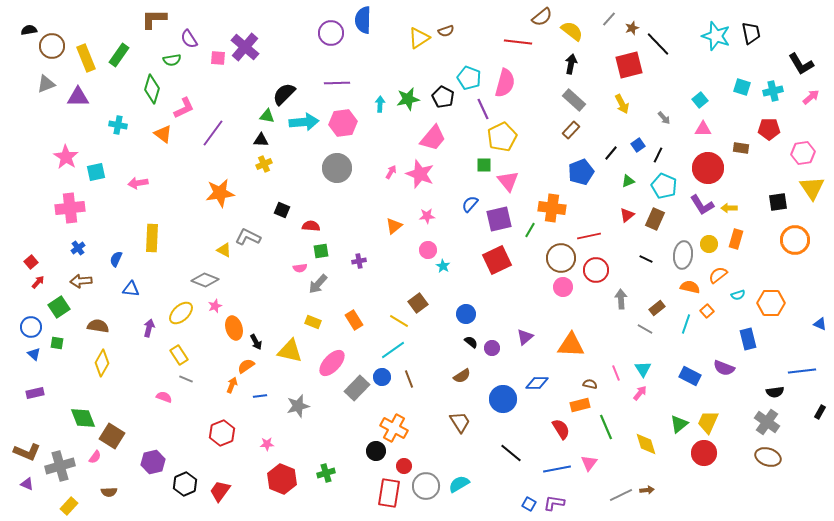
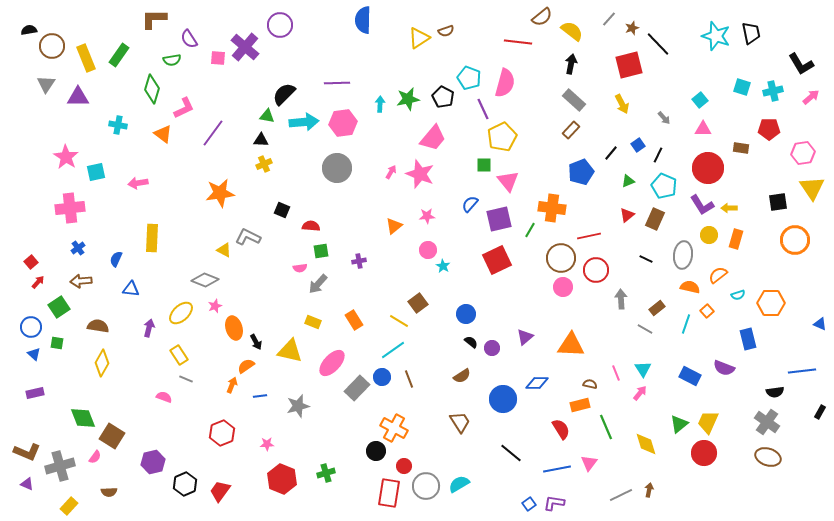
purple circle at (331, 33): moved 51 px left, 8 px up
gray triangle at (46, 84): rotated 36 degrees counterclockwise
yellow circle at (709, 244): moved 9 px up
brown arrow at (647, 490): moved 2 px right; rotated 72 degrees counterclockwise
blue square at (529, 504): rotated 24 degrees clockwise
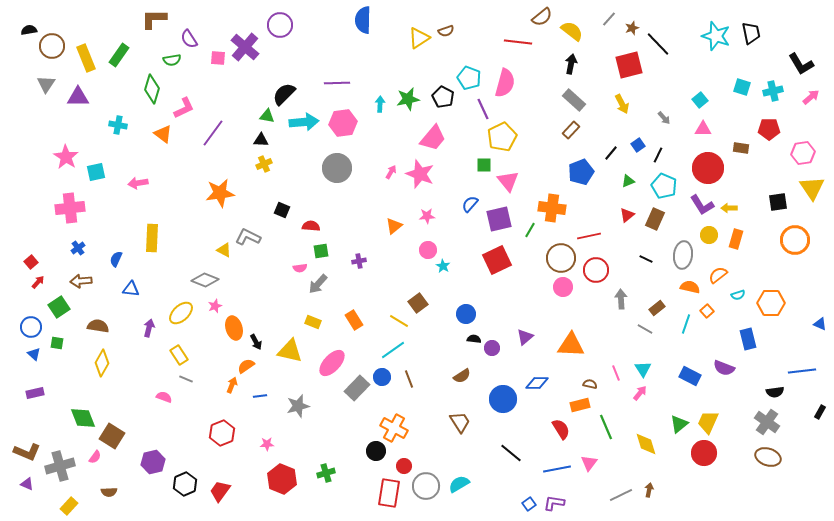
black semicircle at (471, 342): moved 3 px right, 3 px up; rotated 32 degrees counterclockwise
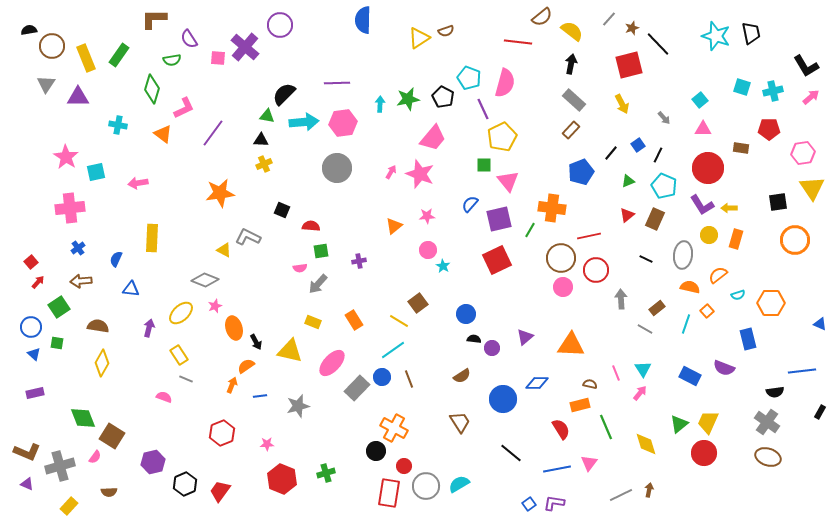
black L-shape at (801, 64): moved 5 px right, 2 px down
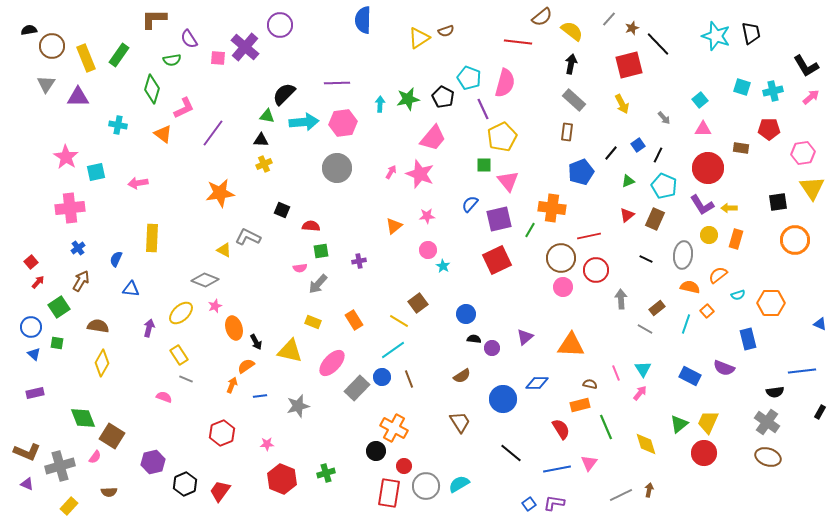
brown rectangle at (571, 130): moved 4 px left, 2 px down; rotated 36 degrees counterclockwise
brown arrow at (81, 281): rotated 125 degrees clockwise
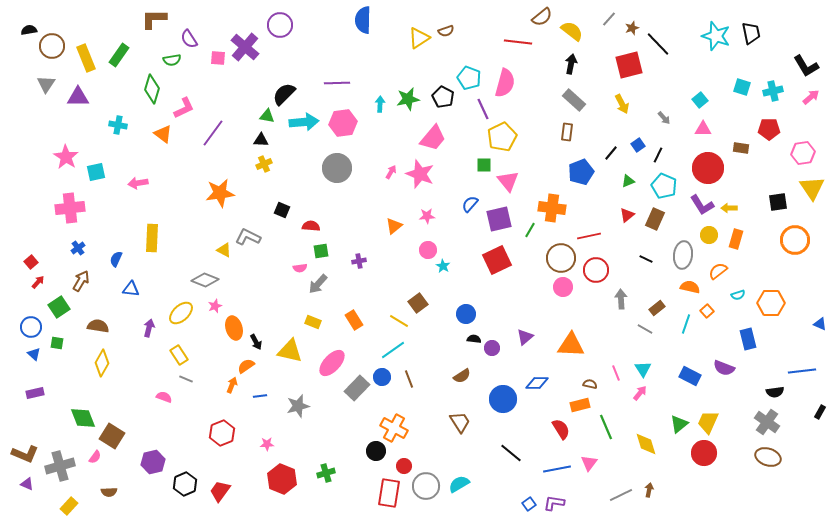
orange semicircle at (718, 275): moved 4 px up
brown L-shape at (27, 452): moved 2 px left, 2 px down
